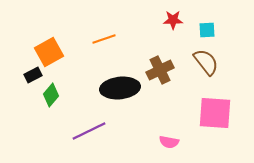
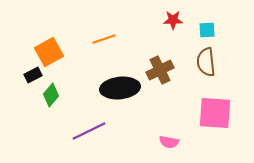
brown semicircle: rotated 148 degrees counterclockwise
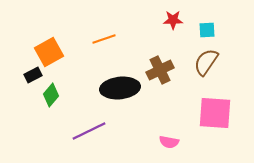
brown semicircle: rotated 40 degrees clockwise
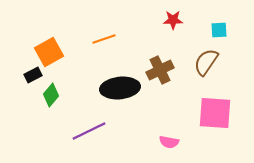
cyan square: moved 12 px right
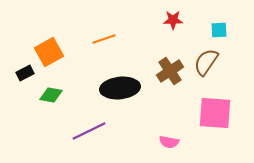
brown cross: moved 10 px right, 1 px down; rotated 8 degrees counterclockwise
black rectangle: moved 8 px left, 2 px up
green diamond: rotated 60 degrees clockwise
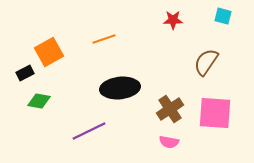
cyan square: moved 4 px right, 14 px up; rotated 18 degrees clockwise
brown cross: moved 38 px down
green diamond: moved 12 px left, 6 px down
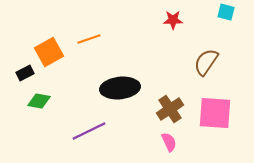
cyan square: moved 3 px right, 4 px up
orange line: moved 15 px left
pink semicircle: rotated 126 degrees counterclockwise
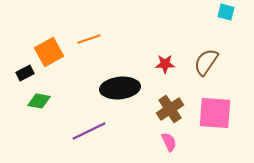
red star: moved 8 px left, 44 px down
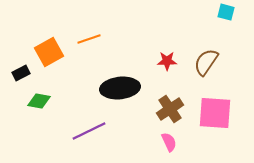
red star: moved 2 px right, 3 px up
black rectangle: moved 4 px left
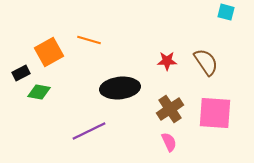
orange line: moved 1 px down; rotated 35 degrees clockwise
brown semicircle: rotated 112 degrees clockwise
green diamond: moved 9 px up
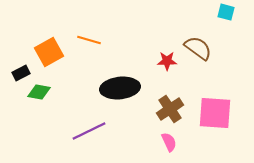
brown semicircle: moved 8 px left, 14 px up; rotated 20 degrees counterclockwise
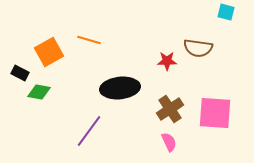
brown semicircle: rotated 152 degrees clockwise
black rectangle: moved 1 px left; rotated 54 degrees clockwise
purple line: rotated 28 degrees counterclockwise
